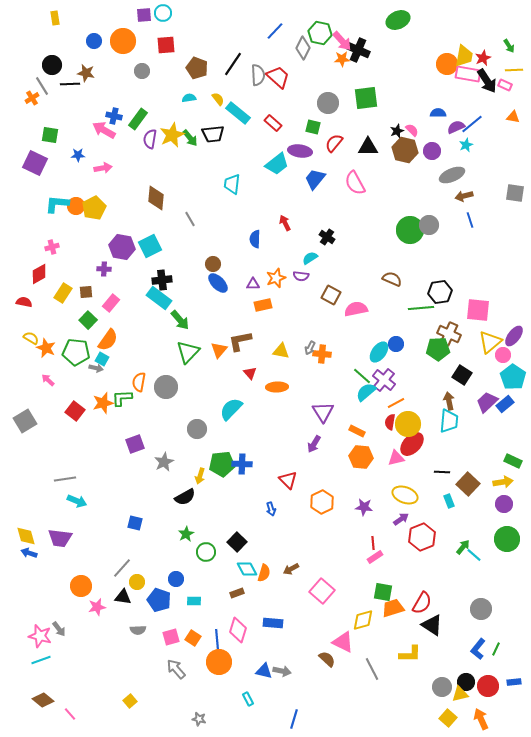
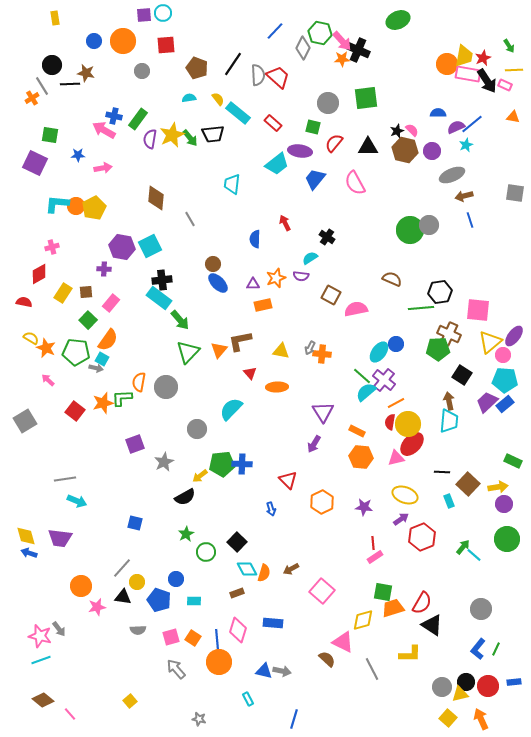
cyan pentagon at (513, 377): moved 8 px left, 3 px down; rotated 30 degrees counterclockwise
yellow arrow at (200, 476): rotated 35 degrees clockwise
yellow arrow at (503, 482): moved 5 px left, 5 px down
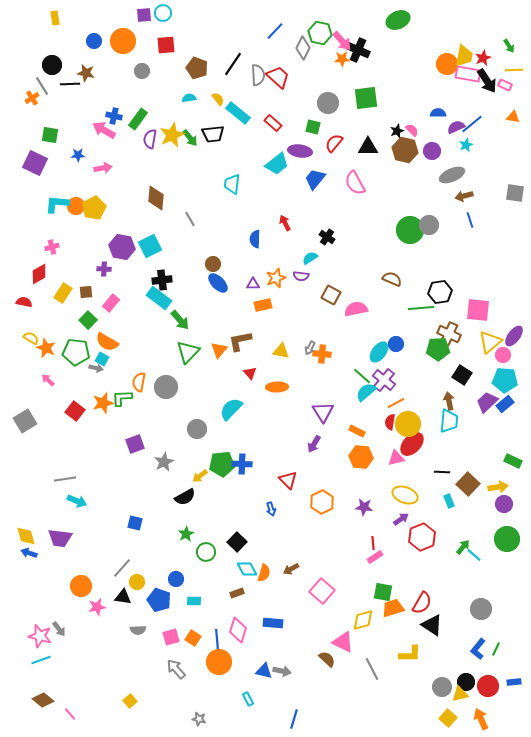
orange semicircle at (108, 340): moved 1 px left, 2 px down; rotated 85 degrees clockwise
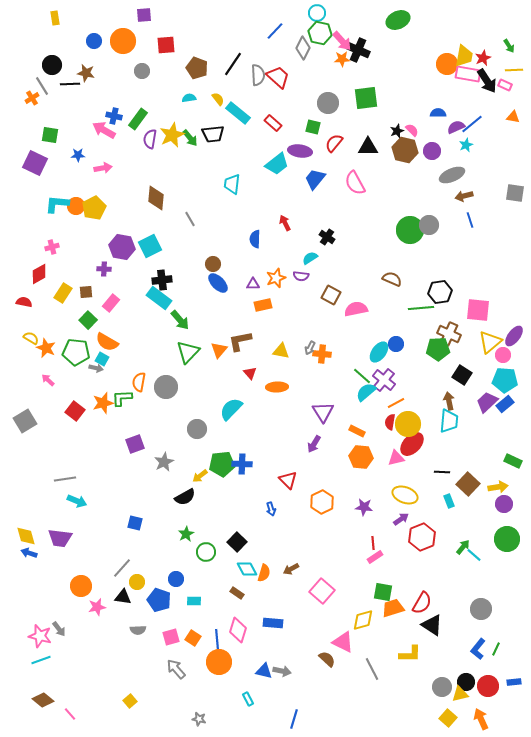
cyan circle at (163, 13): moved 154 px right
brown rectangle at (237, 593): rotated 56 degrees clockwise
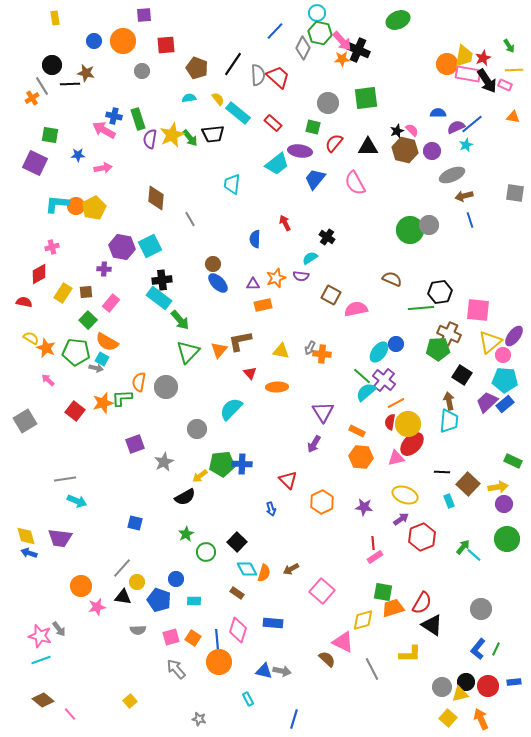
green rectangle at (138, 119): rotated 55 degrees counterclockwise
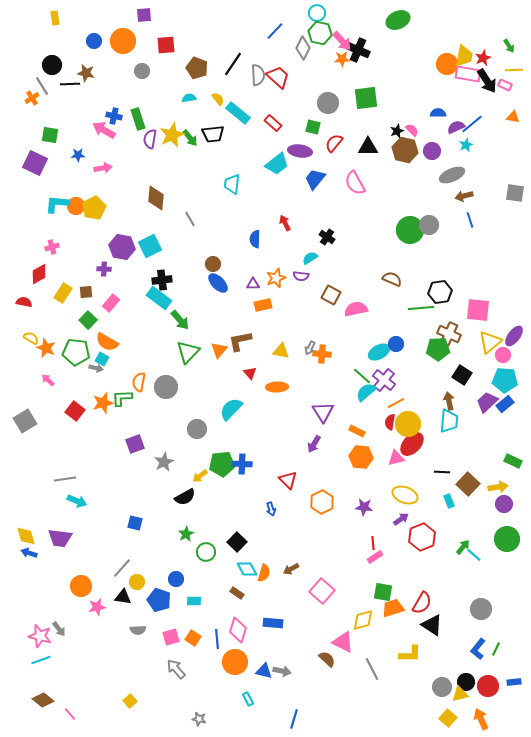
cyan ellipse at (379, 352): rotated 25 degrees clockwise
orange circle at (219, 662): moved 16 px right
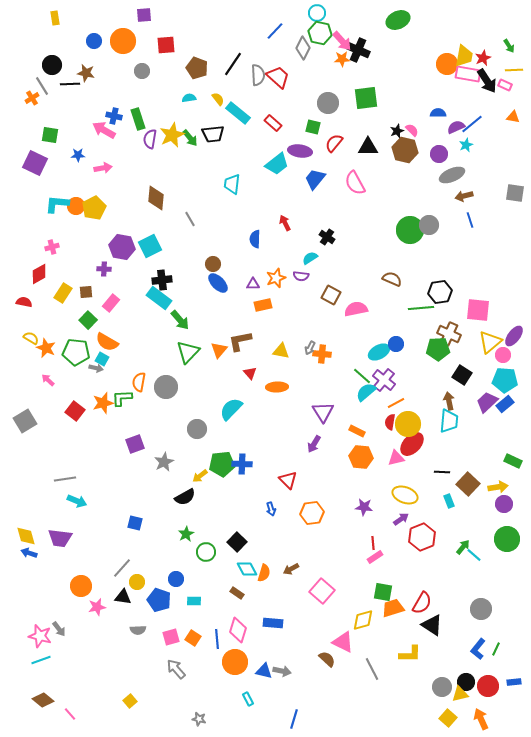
purple circle at (432, 151): moved 7 px right, 3 px down
orange hexagon at (322, 502): moved 10 px left, 11 px down; rotated 20 degrees clockwise
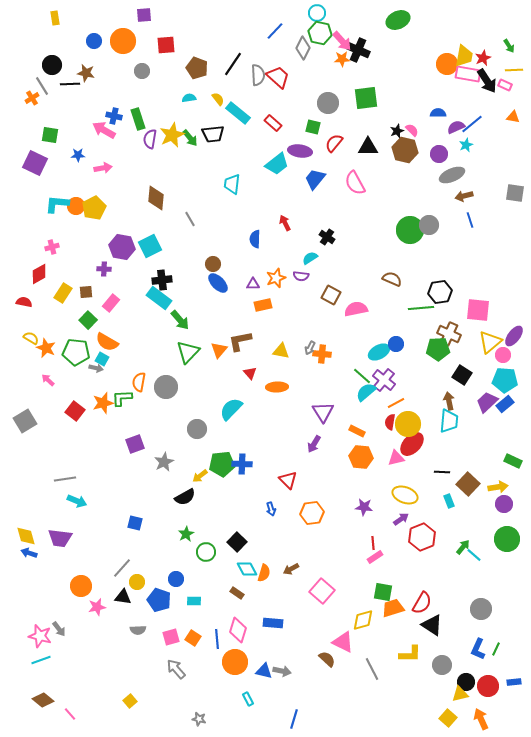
blue L-shape at (478, 649): rotated 15 degrees counterclockwise
gray circle at (442, 687): moved 22 px up
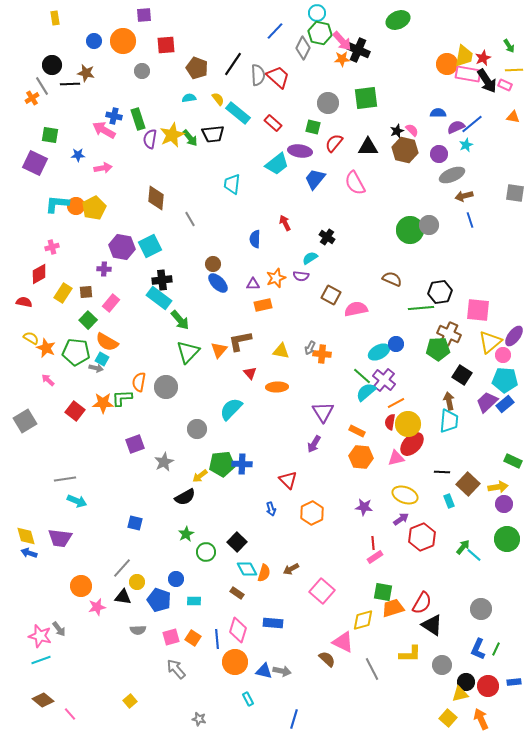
orange star at (103, 403): rotated 15 degrees clockwise
orange hexagon at (312, 513): rotated 20 degrees counterclockwise
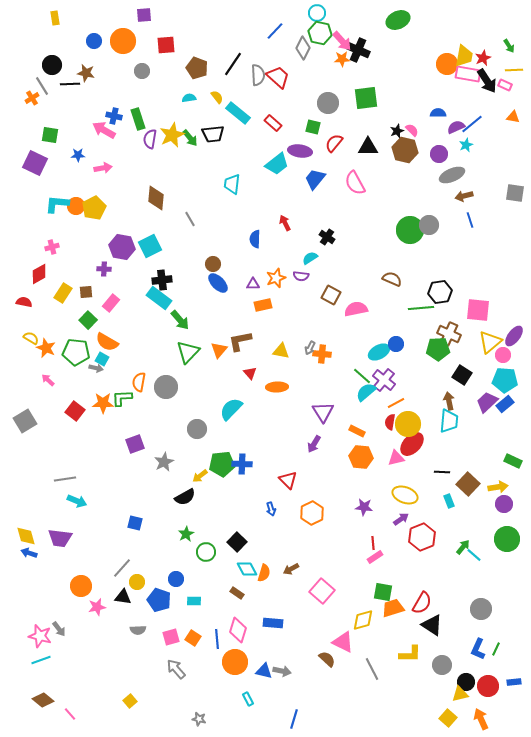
yellow semicircle at (218, 99): moved 1 px left, 2 px up
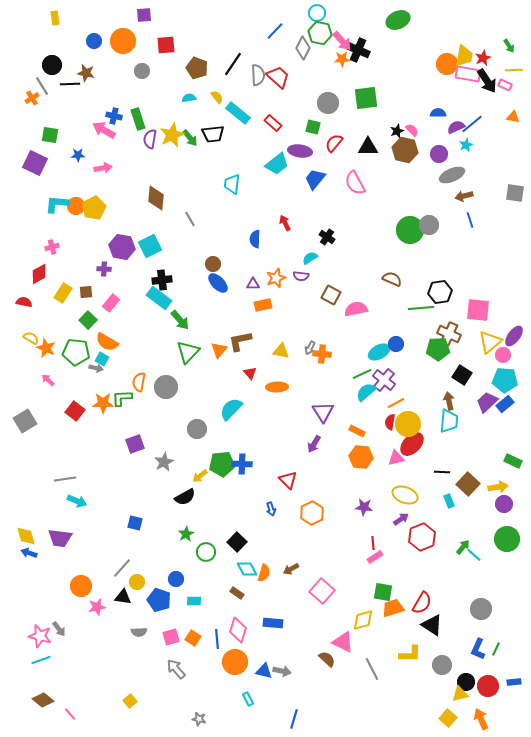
green line at (362, 376): moved 2 px up; rotated 66 degrees counterclockwise
gray semicircle at (138, 630): moved 1 px right, 2 px down
